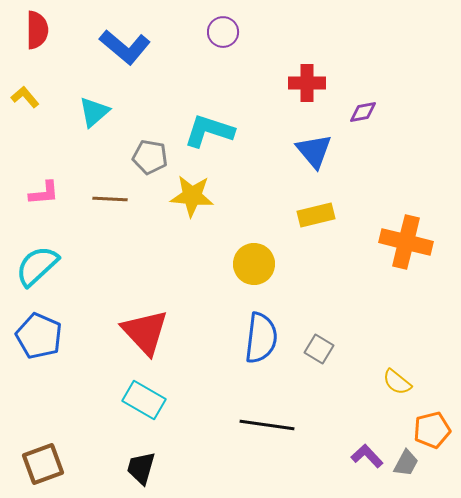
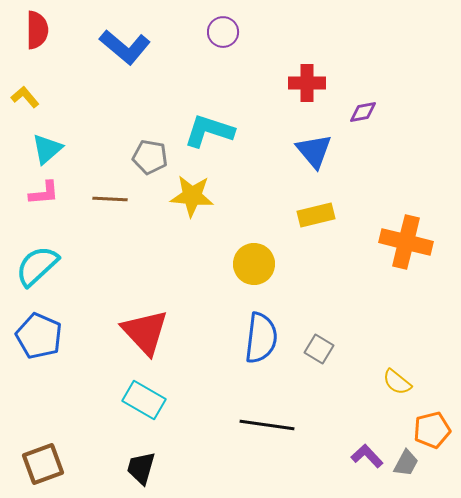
cyan triangle: moved 47 px left, 37 px down
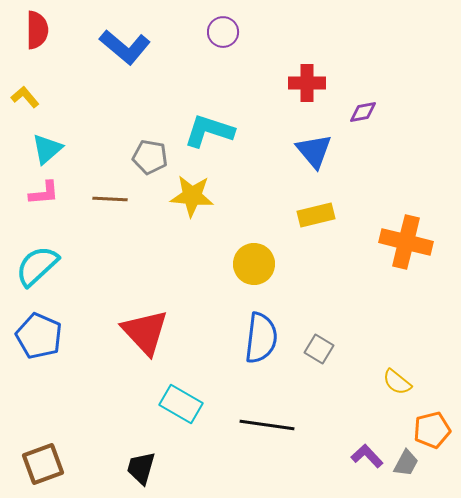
cyan rectangle: moved 37 px right, 4 px down
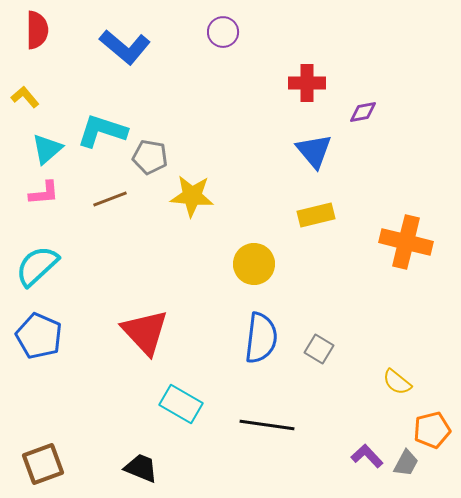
cyan L-shape: moved 107 px left
brown line: rotated 24 degrees counterclockwise
black trapezoid: rotated 96 degrees clockwise
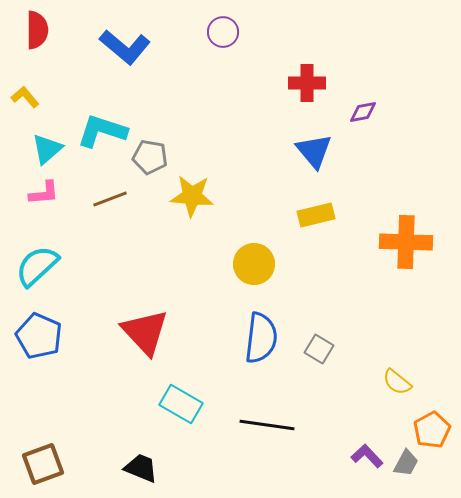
orange cross: rotated 12 degrees counterclockwise
orange pentagon: rotated 15 degrees counterclockwise
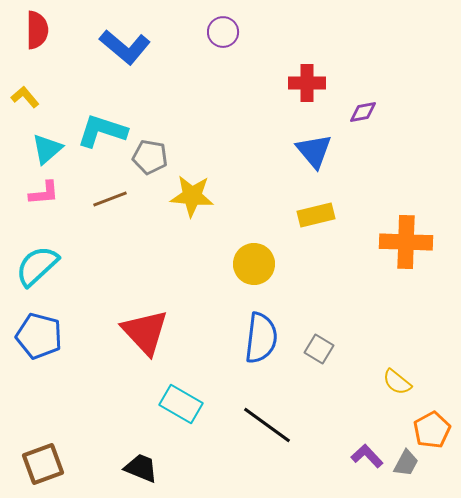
blue pentagon: rotated 9 degrees counterclockwise
black line: rotated 28 degrees clockwise
